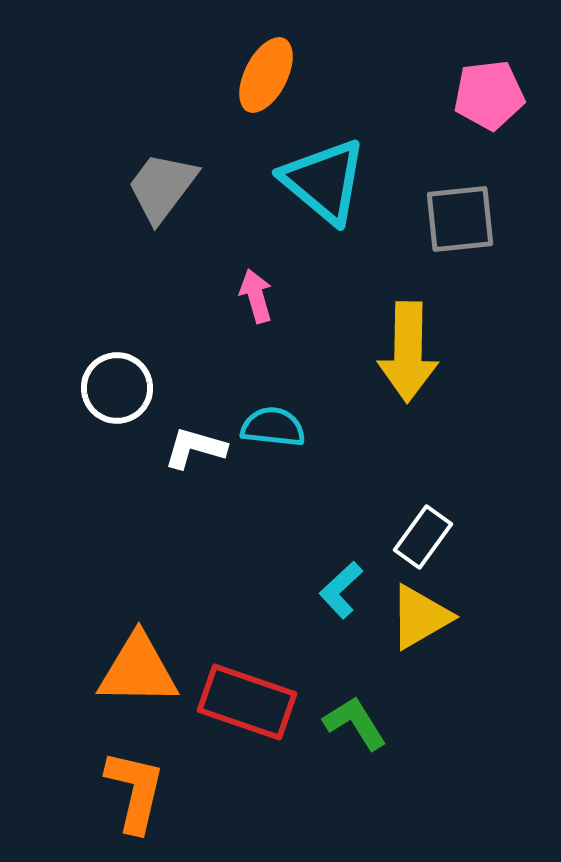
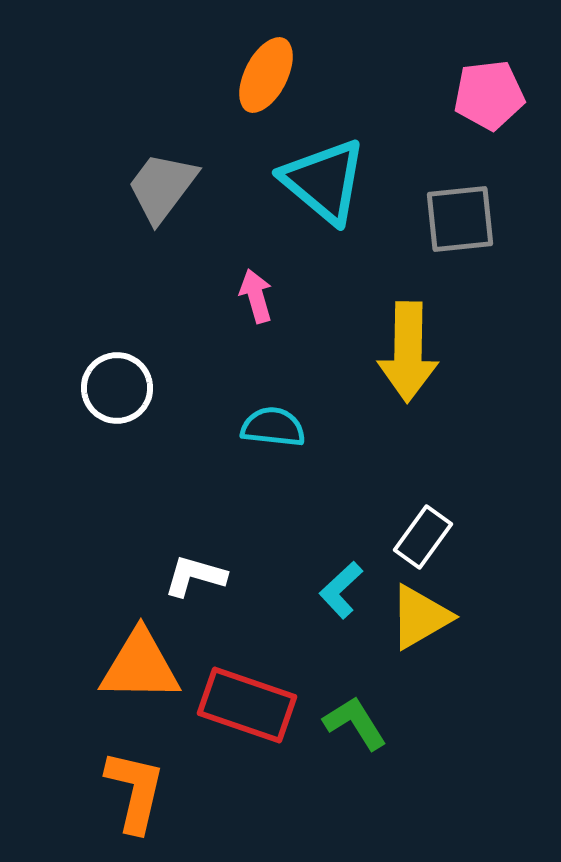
white L-shape: moved 128 px down
orange triangle: moved 2 px right, 4 px up
red rectangle: moved 3 px down
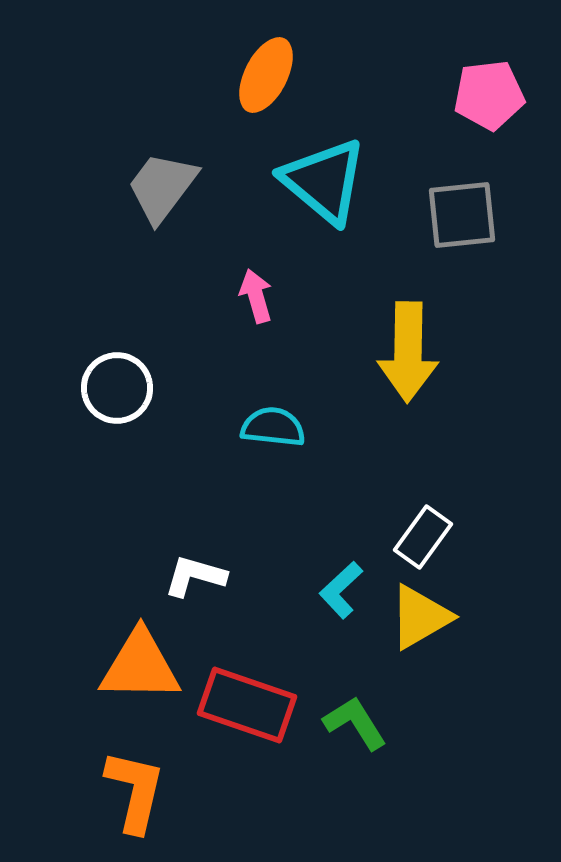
gray square: moved 2 px right, 4 px up
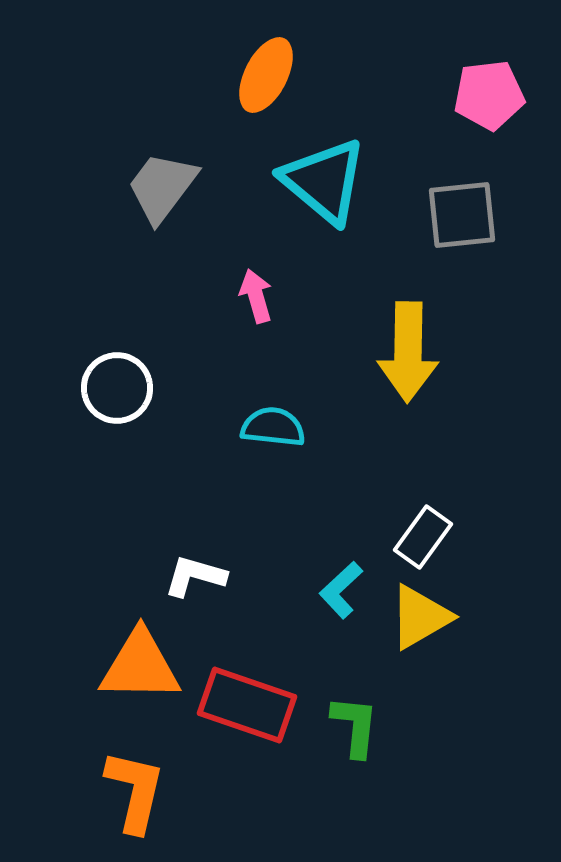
green L-shape: moved 3 px down; rotated 38 degrees clockwise
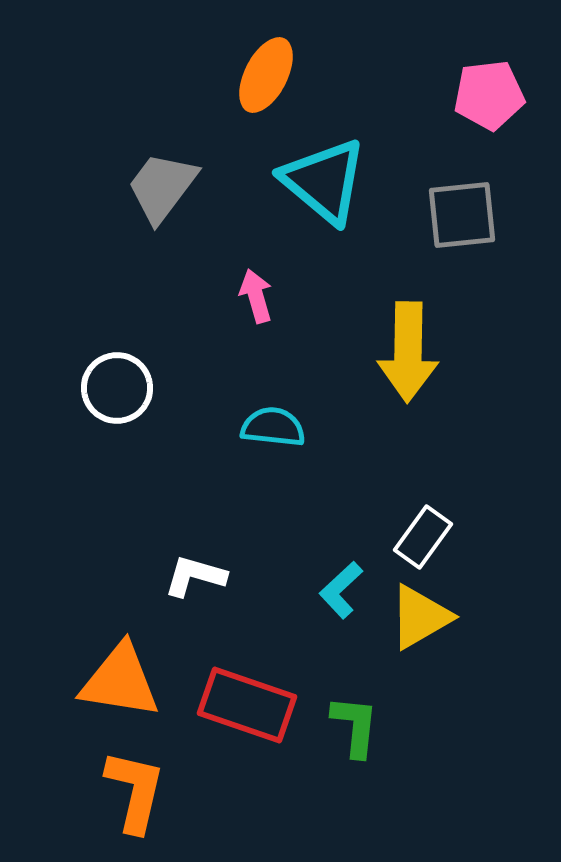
orange triangle: moved 20 px left, 15 px down; rotated 8 degrees clockwise
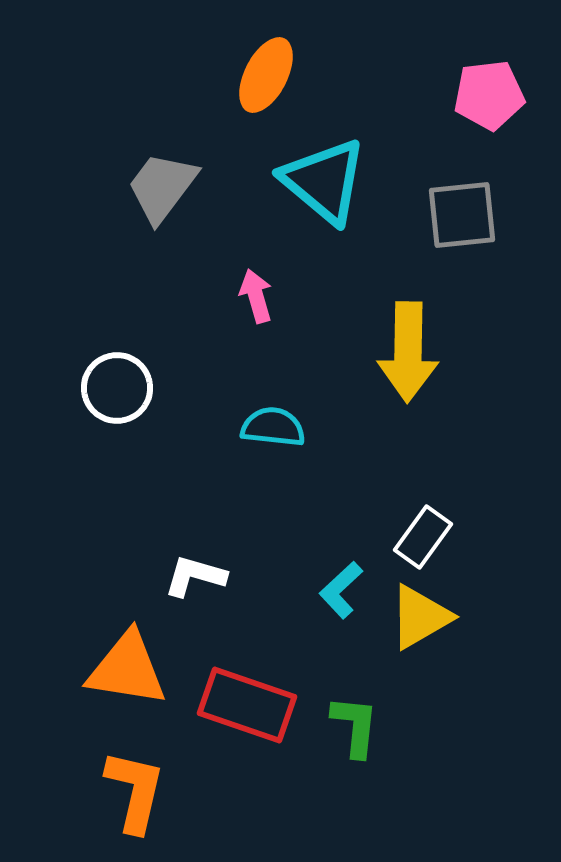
orange triangle: moved 7 px right, 12 px up
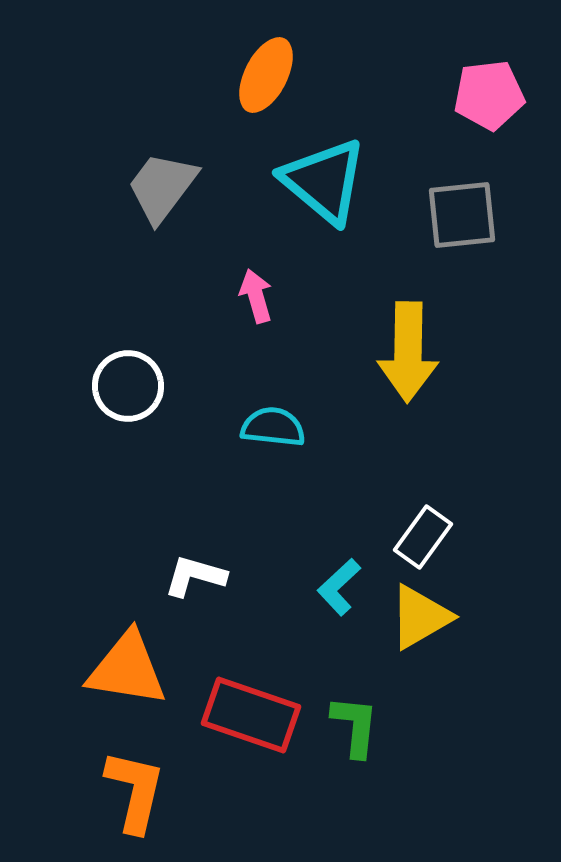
white circle: moved 11 px right, 2 px up
cyan L-shape: moved 2 px left, 3 px up
red rectangle: moved 4 px right, 10 px down
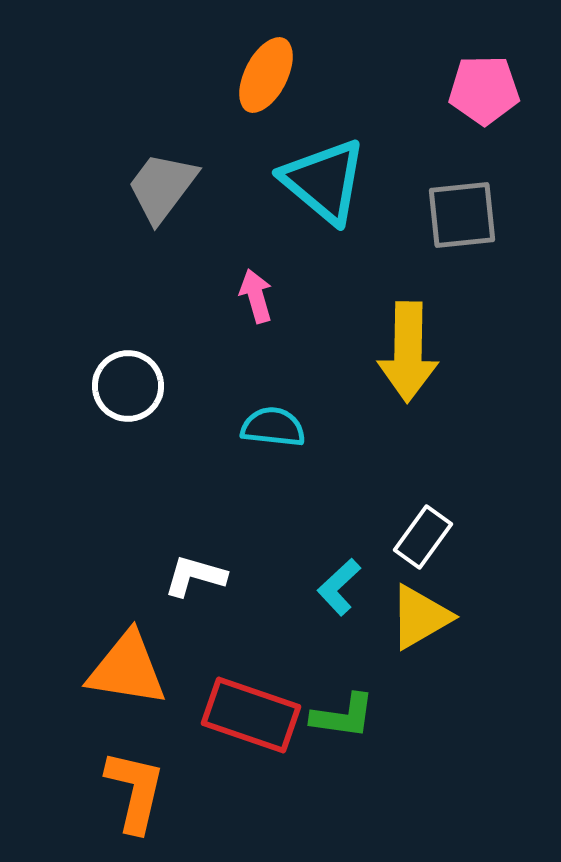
pink pentagon: moved 5 px left, 5 px up; rotated 6 degrees clockwise
green L-shape: moved 12 px left, 10 px up; rotated 92 degrees clockwise
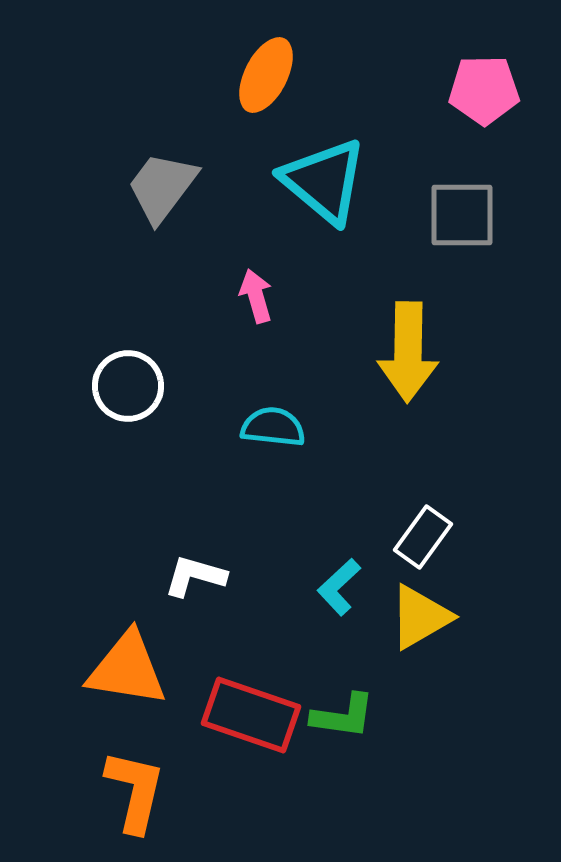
gray square: rotated 6 degrees clockwise
